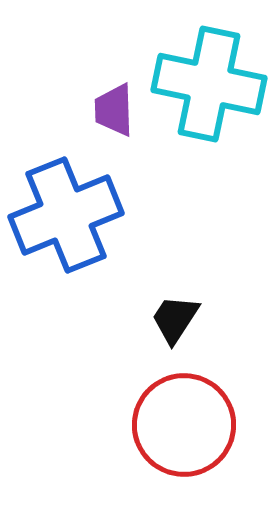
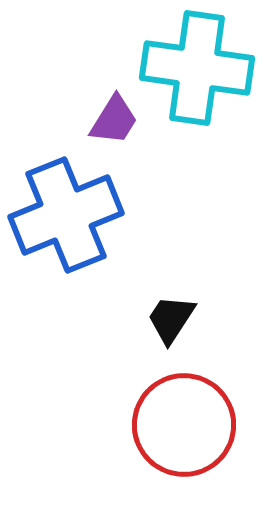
cyan cross: moved 12 px left, 16 px up; rotated 4 degrees counterclockwise
purple trapezoid: moved 10 px down; rotated 146 degrees counterclockwise
black trapezoid: moved 4 px left
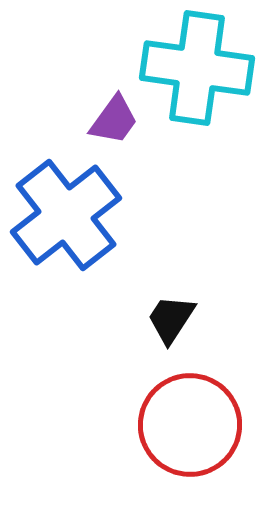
purple trapezoid: rotated 4 degrees clockwise
blue cross: rotated 16 degrees counterclockwise
red circle: moved 6 px right
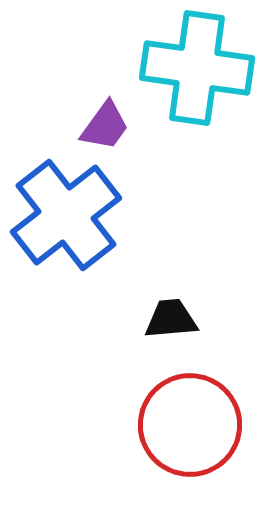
purple trapezoid: moved 9 px left, 6 px down
black trapezoid: rotated 52 degrees clockwise
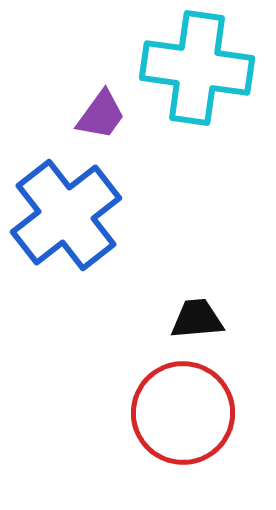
purple trapezoid: moved 4 px left, 11 px up
black trapezoid: moved 26 px right
red circle: moved 7 px left, 12 px up
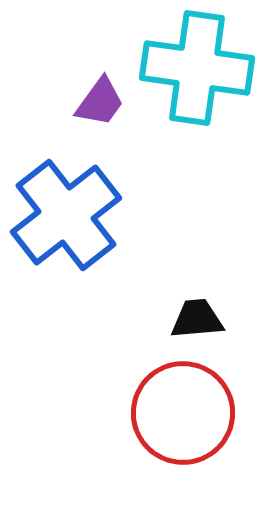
purple trapezoid: moved 1 px left, 13 px up
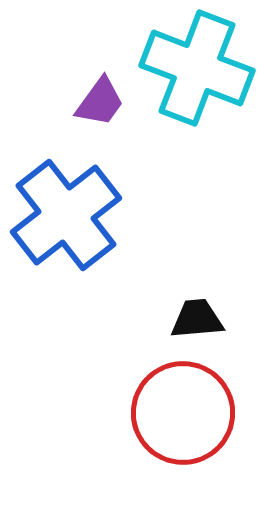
cyan cross: rotated 13 degrees clockwise
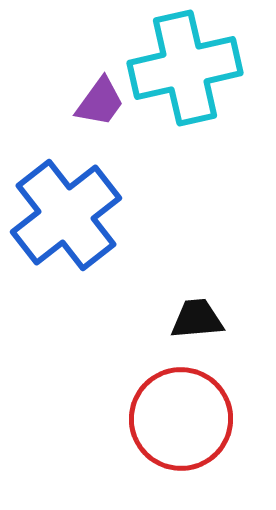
cyan cross: moved 12 px left; rotated 34 degrees counterclockwise
red circle: moved 2 px left, 6 px down
